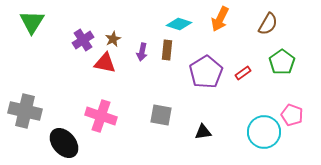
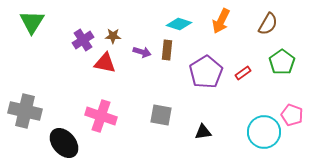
orange arrow: moved 1 px right, 2 px down
brown star: moved 3 px up; rotated 28 degrees clockwise
purple arrow: rotated 84 degrees counterclockwise
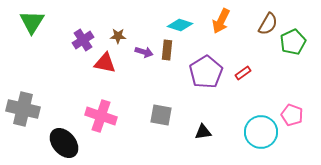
cyan diamond: moved 1 px right, 1 px down
brown star: moved 5 px right
purple arrow: moved 2 px right
green pentagon: moved 11 px right, 20 px up; rotated 10 degrees clockwise
gray cross: moved 2 px left, 2 px up
cyan circle: moved 3 px left
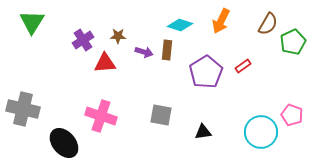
red triangle: rotated 15 degrees counterclockwise
red rectangle: moved 7 px up
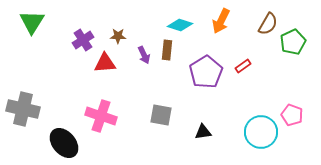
purple arrow: moved 3 px down; rotated 48 degrees clockwise
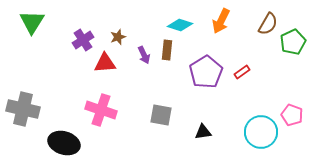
brown star: moved 1 px down; rotated 21 degrees counterclockwise
red rectangle: moved 1 px left, 6 px down
pink cross: moved 6 px up
black ellipse: rotated 32 degrees counterclockwise
